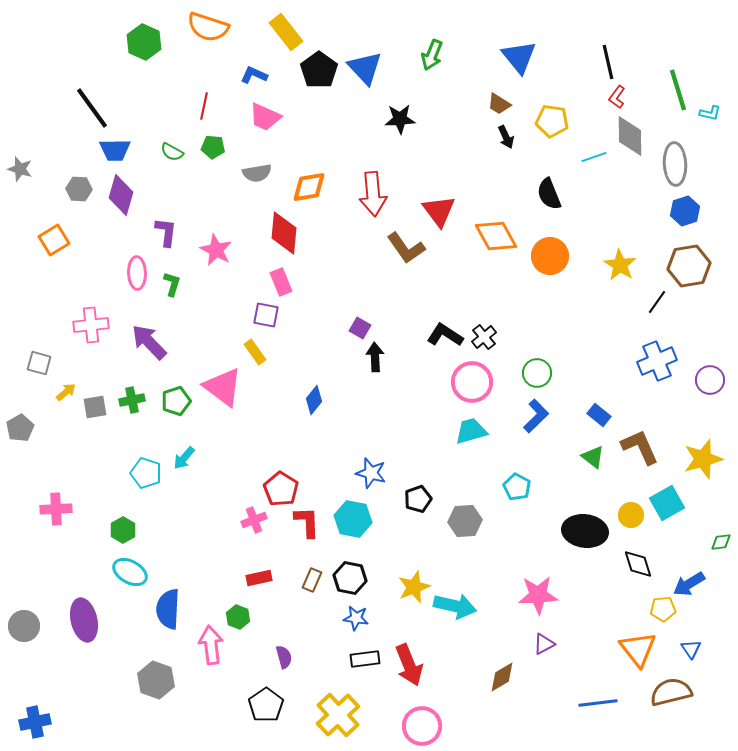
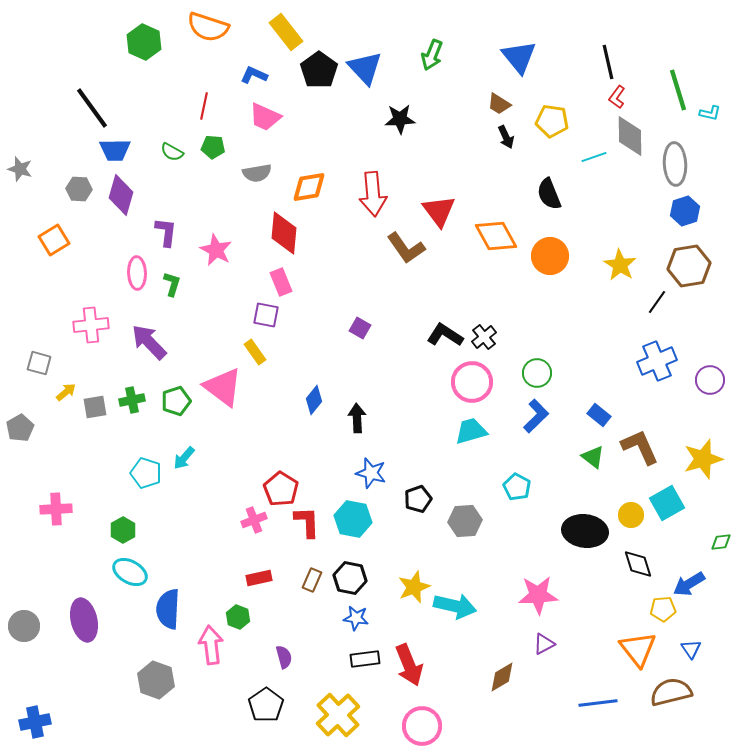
black arrow at (375, 357): moved 18 px left, 61 px down
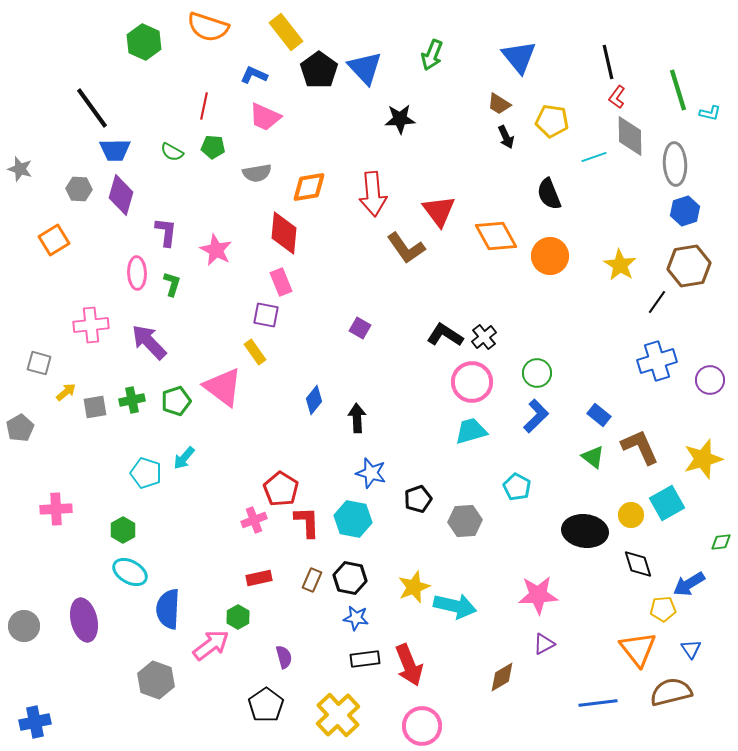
blue cross at (657, 361): rotated 6 degrees clockwise
green hexagon at (238, 617): rotated 10 degrees clockwise
pink arrow at (211, 645): rotated 60 degrees clockwise
